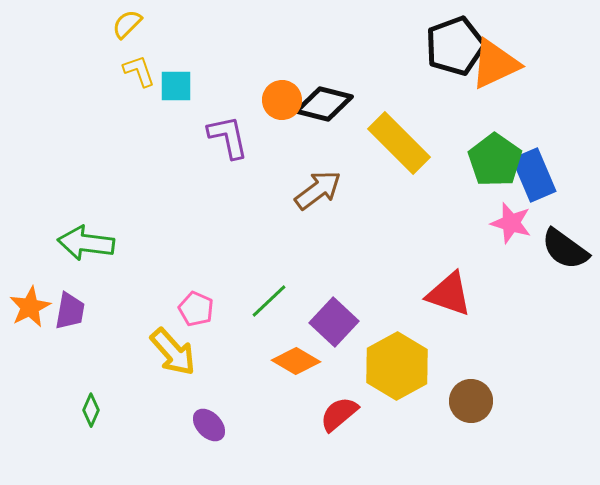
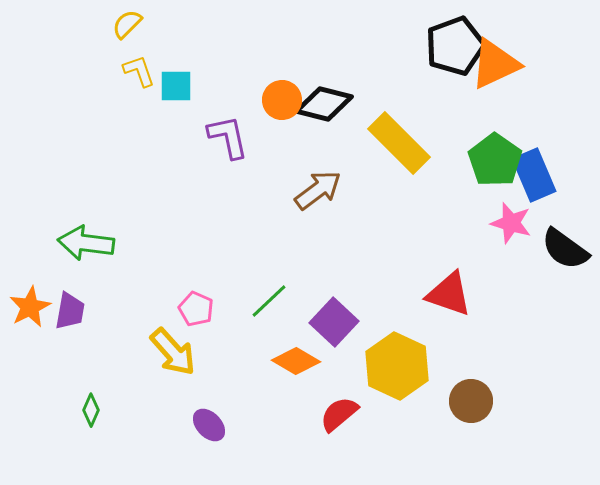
yellow hexagon: rotated 6 degrees counterclockwise
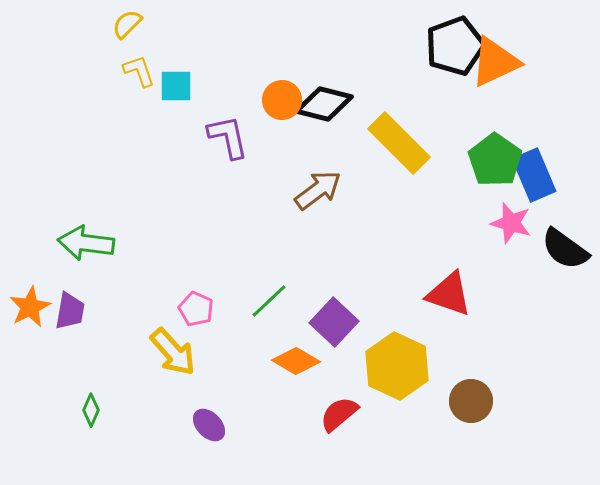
orange triangle: moved 2 px up
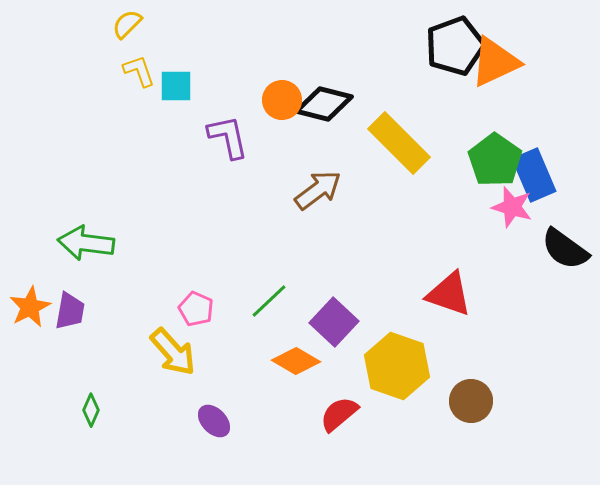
pink star: moved 1 px right, 16 px up
yellow hexagon: rotated 6 degrees counterclockwise
purple ellipse: moved 5 px right, 4 px up
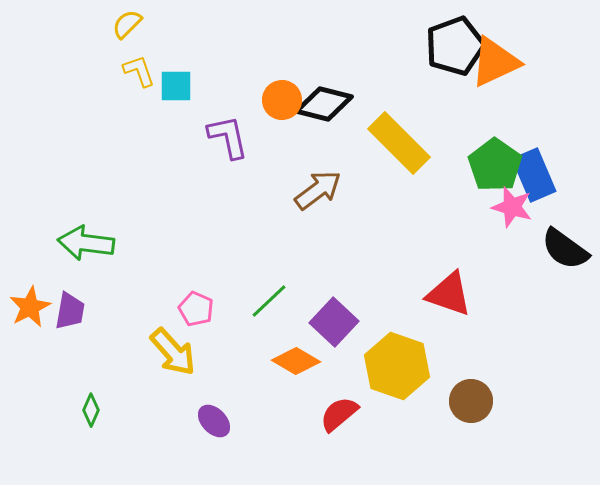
green pentagon: moved 5 px down
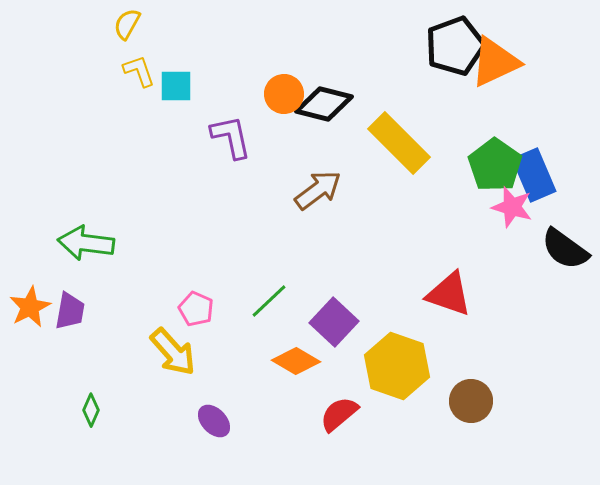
yellow semicircle: rotated 16 degrees counterclockwise
orange circle: moved 2 px right, 6 px up
purple L-shape: moved 3 px right
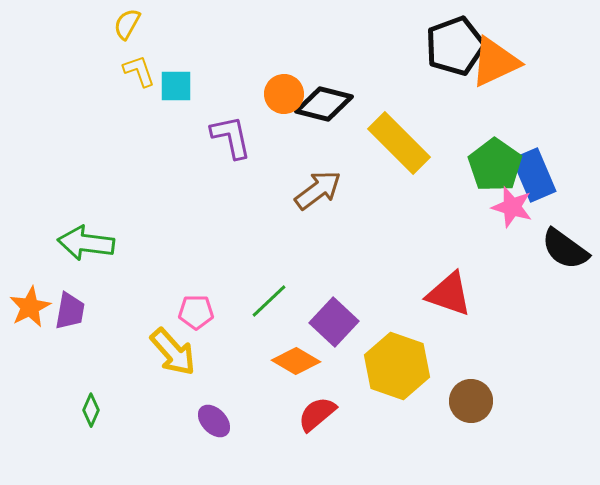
pink pentagon: moved 3 px down; rotated 24 degrees counterclockwise
red semicircle: moved 22 px left
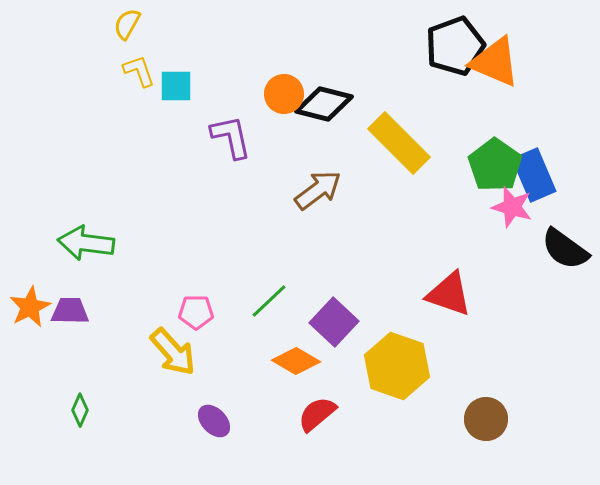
orange triangle: rotated 48 degrees clockwise
purple trapezoid: rotated 99 degrees counterclockwise
brown circle: moved 15 px right, 18 px down
green diamond: moved 11 px left
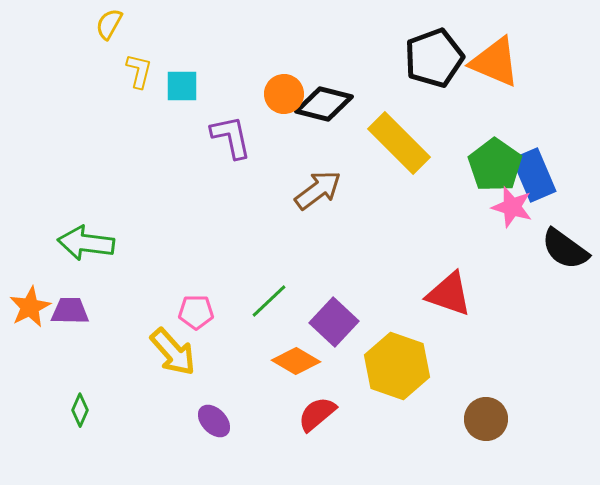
yellow semicircle: moved 18 px left
black pentagon: moved 21 px left, 12 px down
yellow L-shape: rotated 33 degrees clockwise
cyan square: moved 6 px right
